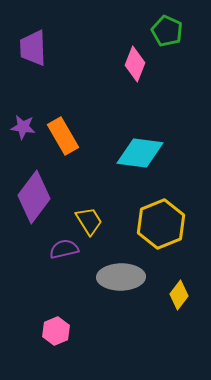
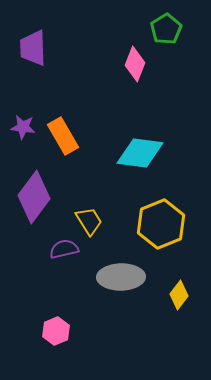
green pentagon: moved 1 px left, 2 px up; rotated 16 degrees clockwise
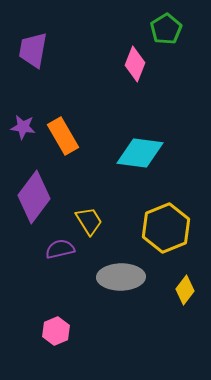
purple trapezoid: moved 2 px down; rotated 12 degrees clockwise
yellow hexagon: moved 5 px right, 4 px down
purple semicircle: moved 4 px left
yellow diamond: moved 6 px right, 5 px up
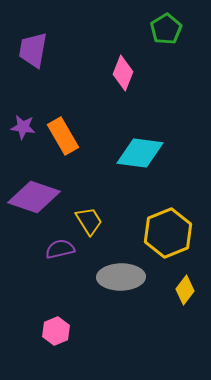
pink diamond: moved 12 px left, 9 px down
purple diamond: rotated 72 degrees clockwise
yellow hexagon: moved 2 px right, 5 px down
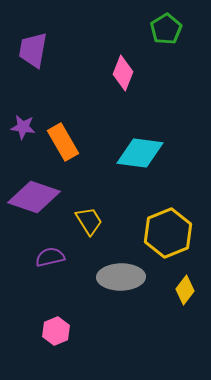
orange rectangle: moved 6 px down
purple semicircle: moved 10 px left, 8 px down
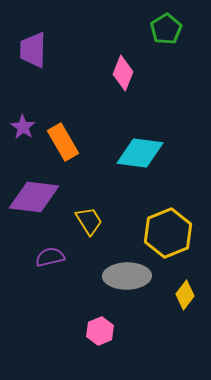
purple trapezoid: rotated 9 degrees counterclockwise
purple star: rotated 25 degrees clockwise
purple diamond: rotated 12 degrees counterclockwise
gray ellipse: moved 6 px right, 1 px up
yellow diamond: moved 5 px down
pink hexagon: moved 44 px right
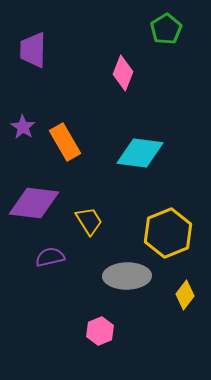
orange rectangle: moved 2 px right
purple diamond: moved 6 px down
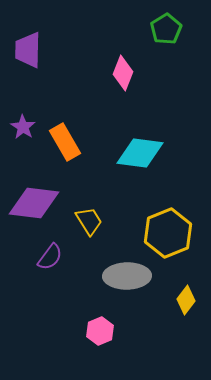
purple trapezoid: moved 5 px left
purple semicircle: rotated 140 degrees clockwise
yellow diamond: moved 1 px right, 5 px down
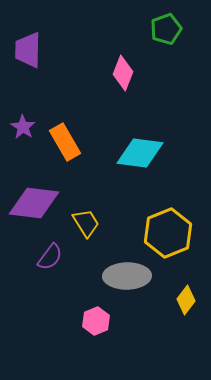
green pentagon: rotated 12 degrees clockwise
yellow trapezoid: moved 3 px left, 2 px down
pink hexagon: moved 4 px left, 10 px up
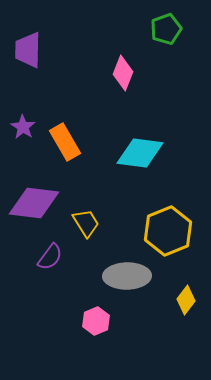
yellow hexagon: moved 2 px up
